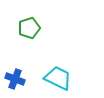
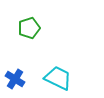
blue cross: rotated 12 degrees clockwise
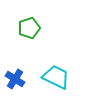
cyan trapezoid: moved 2 px left, 1 px up
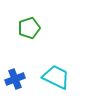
blue cross: rotated 36 degrees clockwise
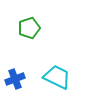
cyan trapezoid: moved 1 px right
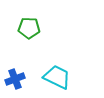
green pentagon: rotated 20 degrees clockwise
